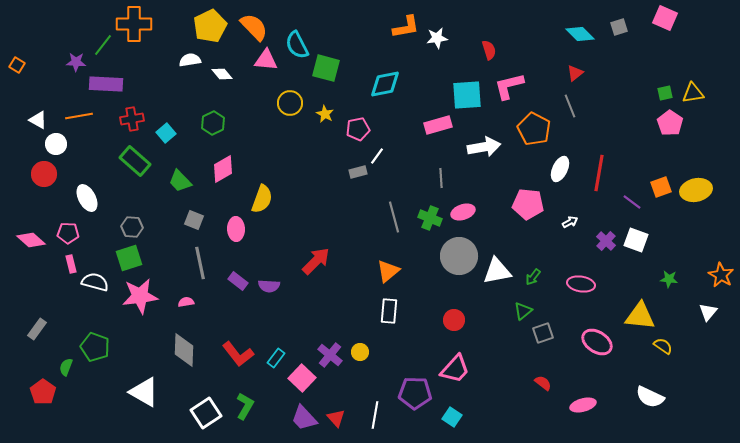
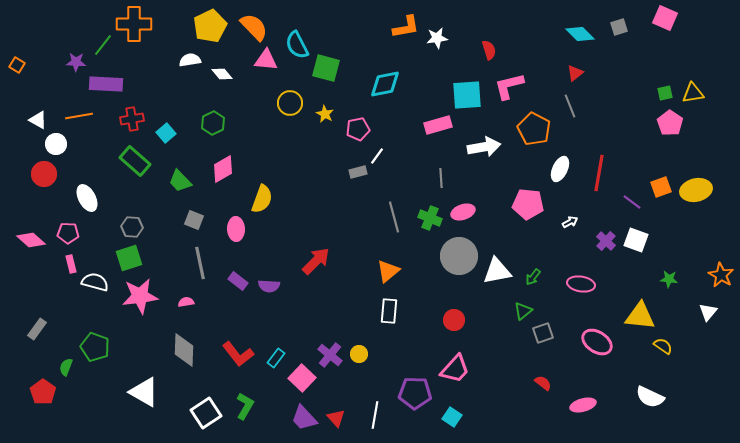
yellow circle at (360, 352): moved 1 px left, 2 px down
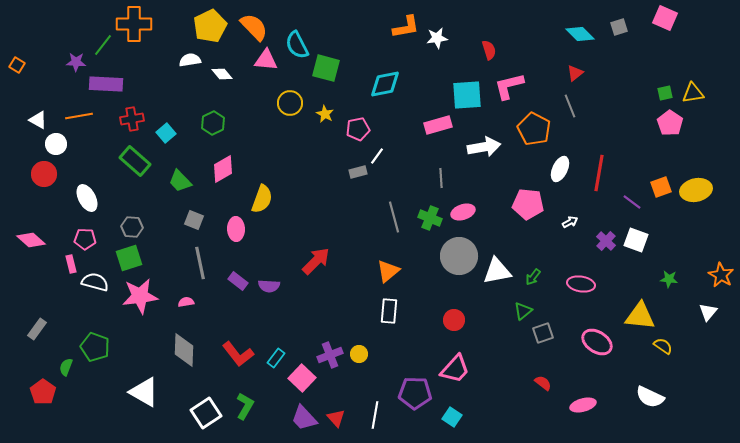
pink pentagon at (68, 233): moved 17 px right, 6 px down
purple cross at (330, 355): rotated 30 degrees clockwise
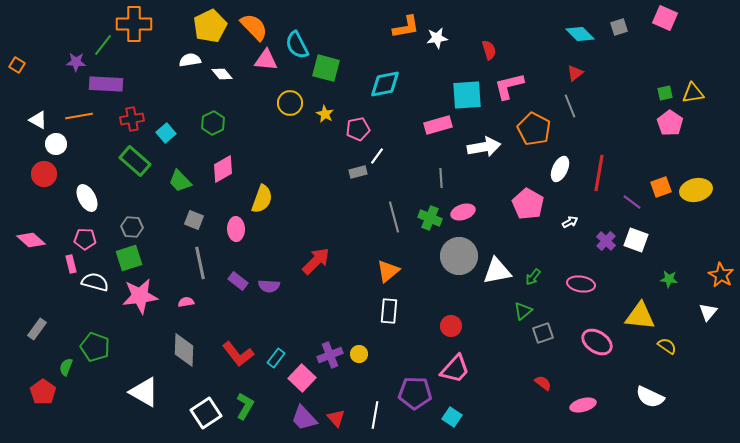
pink pentagon at (528, 204): rotated 24 degrees clockwise
red circle at (454, 320): moved 3 px left, 6 px down
yellow semicircle at (663, 346): moved 4 px right
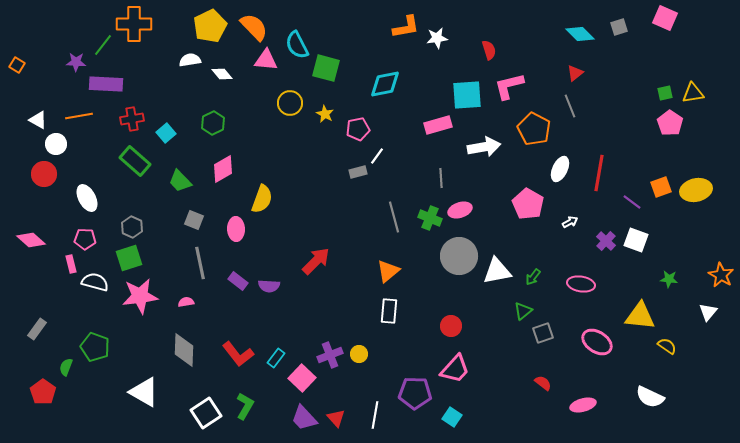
pink ellipse at (463, 212): moved 3 px left, 2 px up
gray hexagon at (132, 227): rotated 20 degrees clockwise
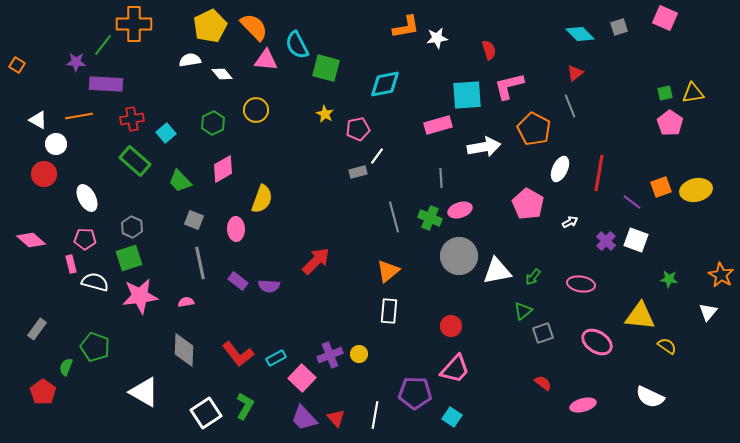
yellow circle at (290, 103): moved 34 px left, 7 px down
cyan rectangle at (276, 358): rotated 24 degrees clockwise
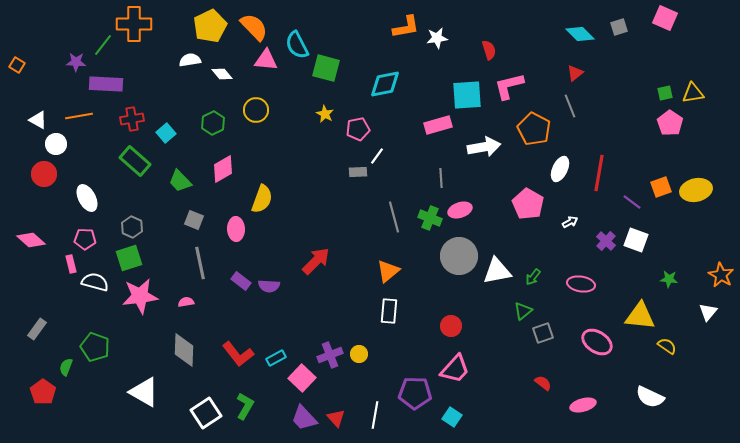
gray rectangle at (358, 172): rotated 12 degrees clockwise
purple rectangle at (238, 281): moved 3 px right
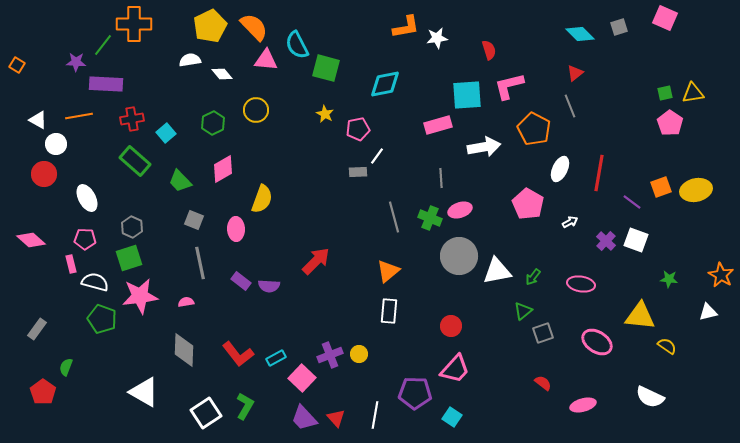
white triangle at (708, 312): rotated 36 degrees clockwise
green pentagon at (95, 347): moved 7 px right, 28 px up
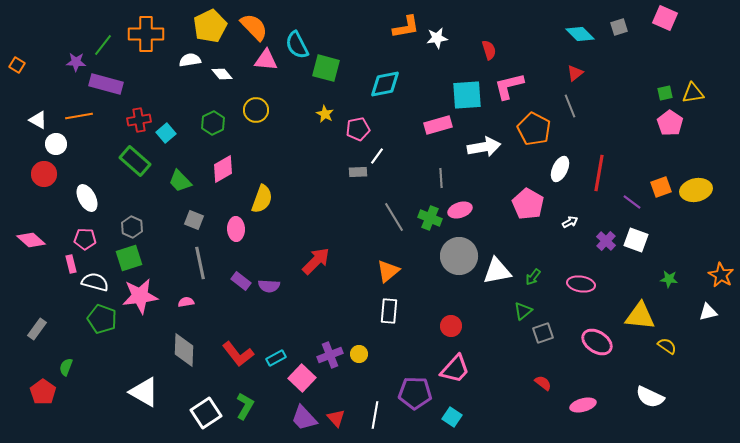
orange cross at (134, 24): moved 12 px right, 10 px down
purple rectangle at (106, 84): rotated 12 degrees clockwise
red cross at (132, 119): moved 7 px right, 1 px down
gray line at (394, 217): rotated 16 degrees counterclockwise
